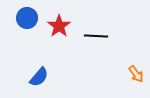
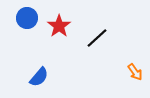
black line: moved 1 px right, 2 px down; rotated 45 degrees counterclockwise
orange arrow: moved 1 px left, 2 px up
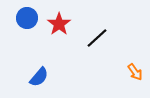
red star: moved 2 px up
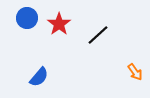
black line: moved 1 px right, 3 px up
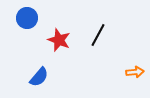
red star: moved 16 px down; rotated 15 degrees counterclockwise
black line: rotated 20 degrees counterclockwise
orange arrow: rotated 60 degrees counterclockwise
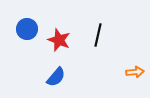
blue circle: moved 11 px down
black line: rotated 15 degrees counterclockwise
blue semicircle: moved 17 px right
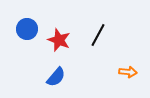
black line: rotated 15 degrees clockwise
orange arrow: moved 7 px left; rotated 12 degrees clockwise
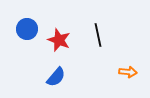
black line: rotated 40 degrees counterclockwise
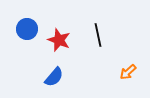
orange arrow: rotated 132 degrees clockwise
blue semicircle: moved 2 px left
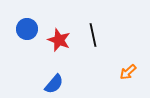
black line: moved 5 px left
blue semicircle: moved 7 px down
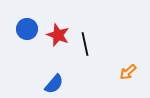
black line: moved 8 px left, 9 px down
red star: moved 1 px left, 5 px up
